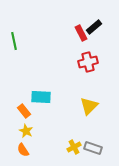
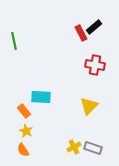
red cross: moved 7 px right, 3 px down; rotated 24 degrees clockwise
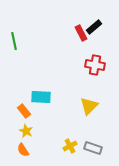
yellow cross: moved 4 px left, 1 px up
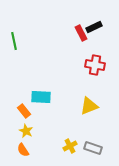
black rectangle: rotated 14 degrees clockwise
yellow triangle: rotated 24 degrees clockwise
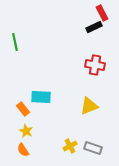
red rectangle: moved 21 px right, 20 px up
green line: moved 1 px right, 1 px down
orange rectangle: moved 1 px left, 2 px up
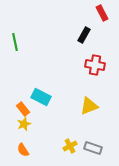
black rectangle: moved 10 px left, 8 px down; rotated 35 degrees counterclockwise
cyan rectangle: rotated 24 degrees clockwise
yellow star: moved 2 px left, 7 px up; rotated 24 degrees clockwise
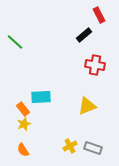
red rectangle: moved 3 px left, 2 px down
black rectangle: rotated 21 degrees clockwise
green line: rotated 36 degrees counterclockwise
cyan rectangle: rotated 30 degrees counterclockwise
yellow triangle: moved 2 px left
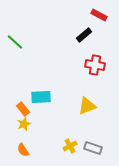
red rectangle: rotated 35 degrees counterclockwise
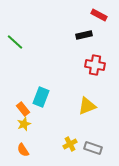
black rectangle: rotated 28 degrees clockwise
cyan rectangle: rotated 66 degrees counterclockwise
yellow cross: moved 2 px up
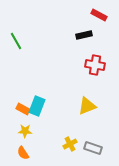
green line: moved 1 px right, 1 px up; rotated 18 degrees clockwise
cyan rectangle: moved 4 px left, 9 px down
orange rectangle: rotated 24 degrees counterclockwise
yellow star: moved 1 px right, 7 px down; rotated 24 degrees clockwise
orange semicircle: moved 3 px down
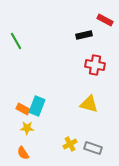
red rectangle: moved 6 px right, 5 px down
yellow triangle: moved 2 px right, 2 px up; rotated 36 degrees clockwise
yellow star: moved 2 px right, 3 px up
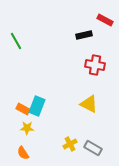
yellow triangle: rotated 12 degrees clockwise
gray rectangle: rotated 12 degrees clockwise
